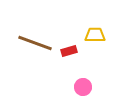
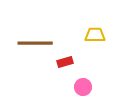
brown line: rotated 20 degrees counterclockwise
red rectangle: moved 4 px left, 11 px down
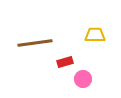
brown line: rotated 8 degrees counterclockwise
pink circle: moved 8 px up
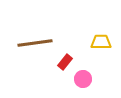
yellow trapezoid: moved 6 px right, 7 px down
red rectangle: rotated 35 degrees counterclockwise
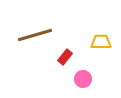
brown line: moved 8 px up; rotated 8 degrees counterclockwise
red rectangle: moved 5 px up
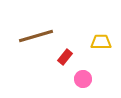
brown line: moved 1 px right, 1 px down
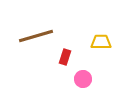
red rectangle: rotated 21 degrees counterclockwise
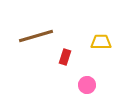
pink circle: moved 4 px right, 6 px down
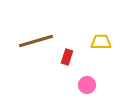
brown line: moved 5 px down
red rectangle: moved 2 px right
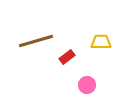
red rectangle: rotated 35 degrees clockwise
